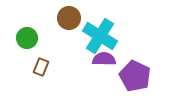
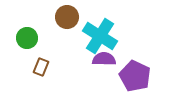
brown circle: moved 2 px left, 1 px up
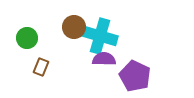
brown circle: moved 7 px right, 10 px down
cyan cross: rotated 16 degrees counterclockwise
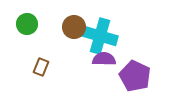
green circle: moved 14 px up
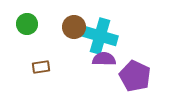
brown rectangle: rotated 60 degrees clockwise
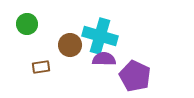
brown circle: moved 4 px left, 18 px down
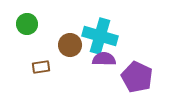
purple pentagon: moved 2 px right, 1 px down
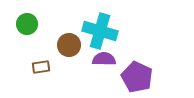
cyan cross: moved 5 px up
brown circle: moved 1 px left
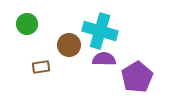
purple pentagon: rotated 16 degrees clockwise
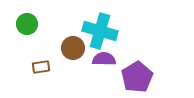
brown circle: moved 4 px right, 3 px down
